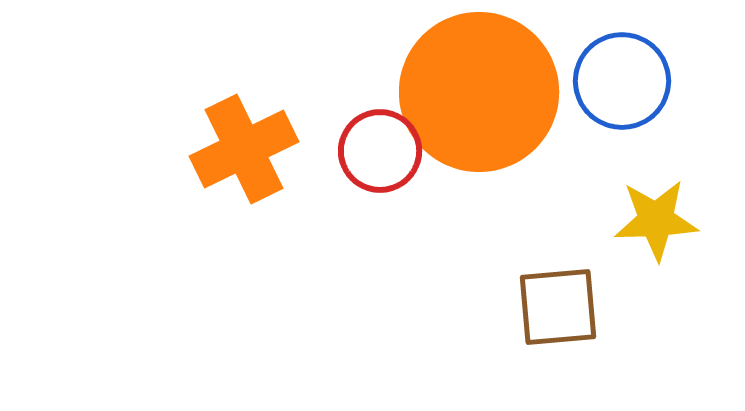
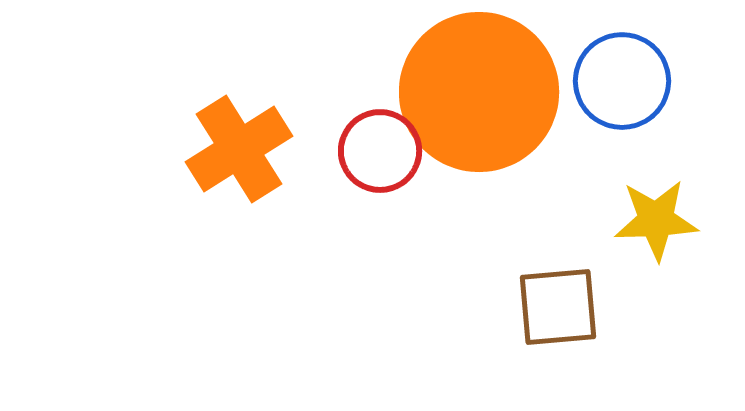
orange cross: moved 5 px left; rotated 6 degrees counterclockwise
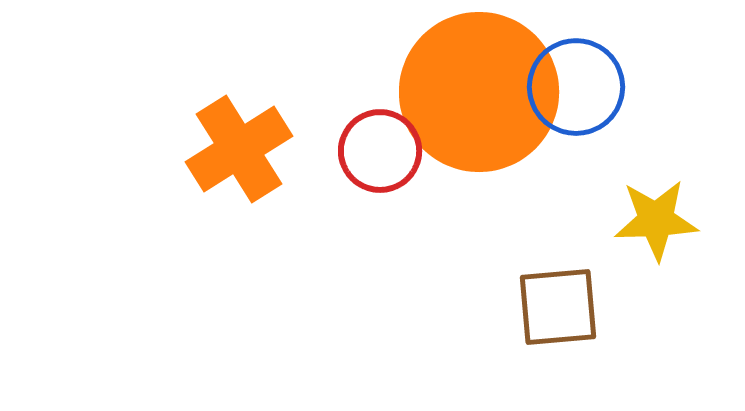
blue circle: moved 46 px left, 6 px down
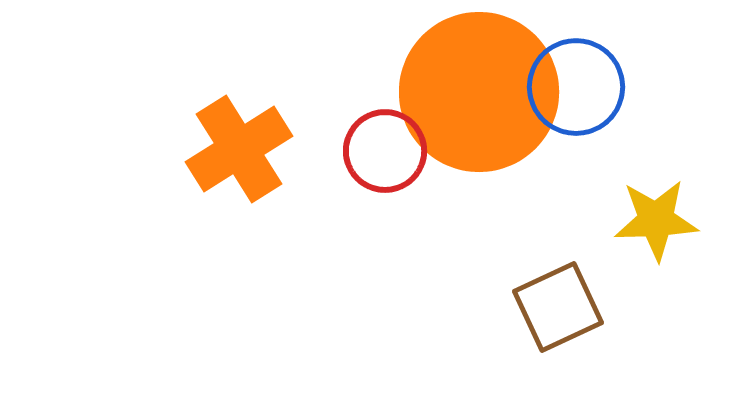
red circle: moved 5 px right
brown square: rotated 20 degrees counterclockwise
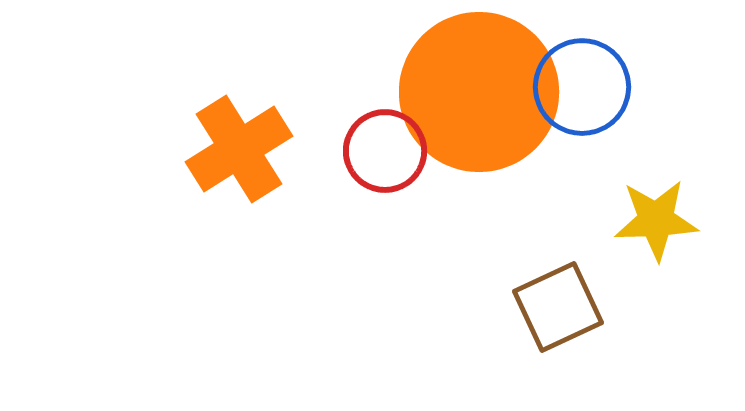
blue circle: moved 6 px right
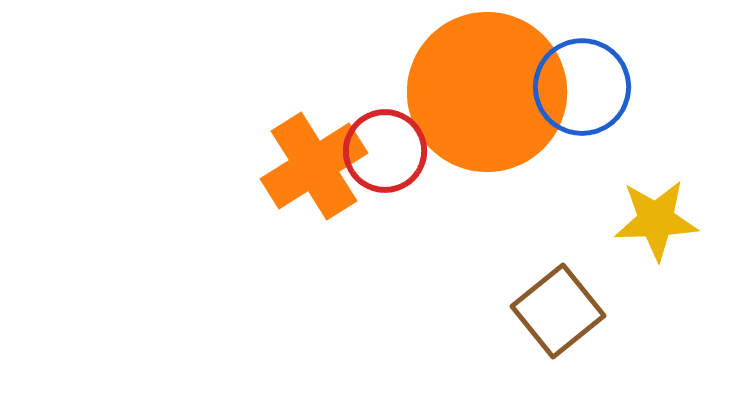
orange circle: moved 8 px right
orange cross: moved 75 px right, 17 px down
brown square: moved 4 px down; rotated 14 degrees counterclockwise
